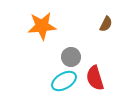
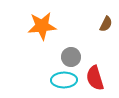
cyan ellipse: moved 1 px up; rotated 30 degrees clockwise
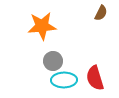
brown semicircle: moved 5 px left, 11 px up
gray circle: moved 18 px left, 4 px down
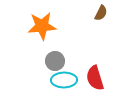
gray circle: moved 2 px right
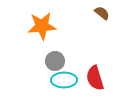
brown semicircle: moved 1 px right; rotated 77 degrees counterclockwise
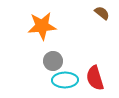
gray circle: moved 2 px left
cyan ellipse: moved 1 px right
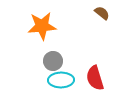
cyan ellipse: moved 4 px left
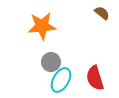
gray circle: moved 2 px left, 1 px down
cyan ellipse: rotated 60 degrees counterclockwise
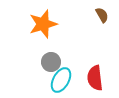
brown semicircle: moved 2 px down; rotated 21 degrees clockwise
orange star: moved 1 px right, 2 px up; rotated 12 degrees counterclockwise
red semicircle: rotated 10 degrees clockwise
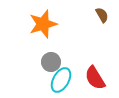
red semicircle: rotated 25 degrees counterclockwise
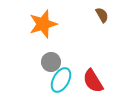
red semicircle: moved 2 px left, 3 px down
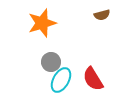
brown semicircle: rotated 105 degrees clockwise
orange star: moved 1 px left, 1 px up
red semicircle: moved 2 px up
